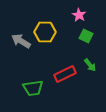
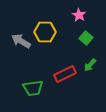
green square: moved 2 px down; rotated 16 degrees clockwise
green arrow: rotated 80 degrees clockwise
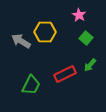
green trapezoid: moved 2 px left, 3 px up; rotated 55 degrees counterclockwise
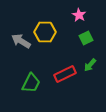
green square: rotated 24 degrees clockwise
green trapezoid: moved 2 px up
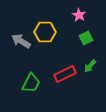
green arrow: moved 1 px down
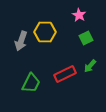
gray arrow: rotated 102 degrees counterclockwise
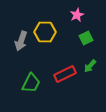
pink star: moved 2 px left; rotated 16 degrees clockwise
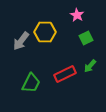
pink star: rotated 16 degrees counterclockwise
gray arrow: rotated 18 degrees clockwise
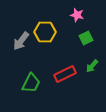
pink star: rotated 16 degrees counterclockwise
green arrow: moved 2 px right
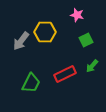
green square: moved 2 px down
